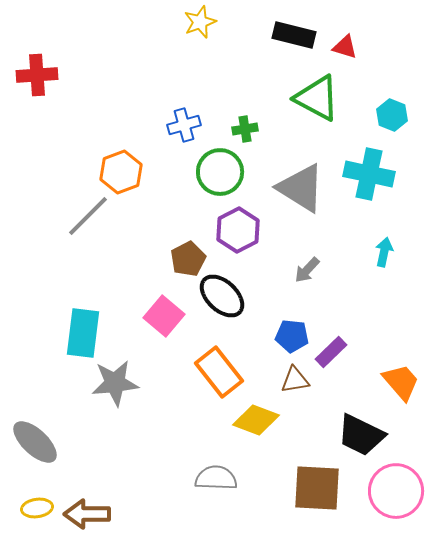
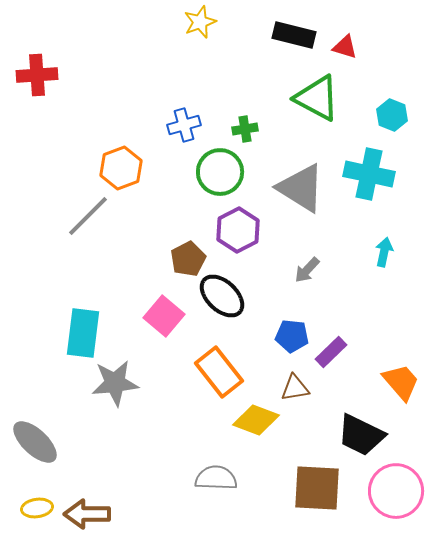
orange hexagon: moved 4 px up
brown triangle: moved 8 px down
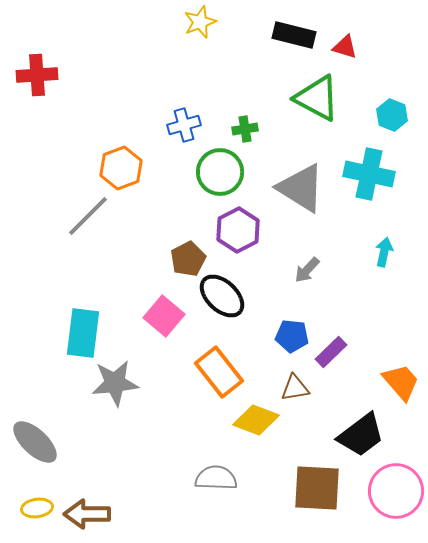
black trapezoid: rotated 63 degrees counterclockwise
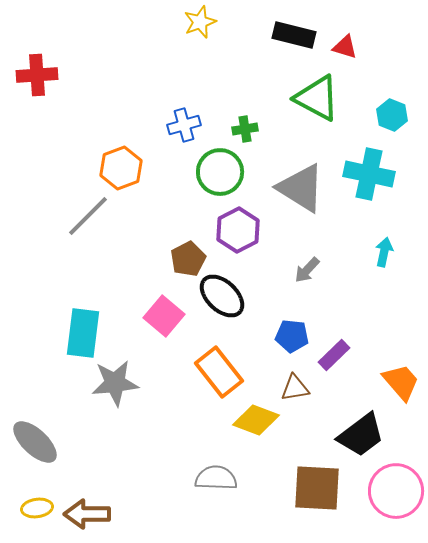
purple rectangle: moved 3 px right, 3 px down
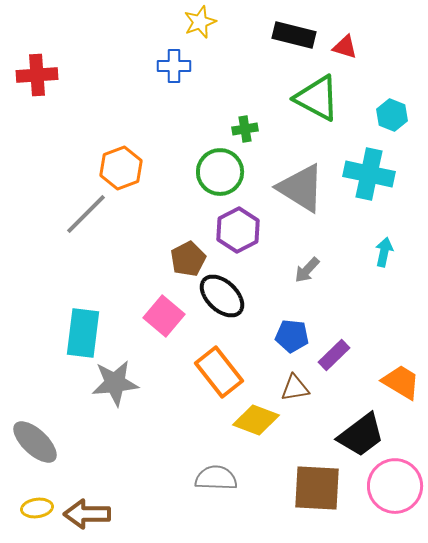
blue cross: moved 10 px left, 59 px up; rotated 16 degrees clockwise
gray line: moved 2 px left, 2 px up
orange trapezoid: rotated 18 degrees counterclockwise
pink circle: moved 1 px left, 5 px up
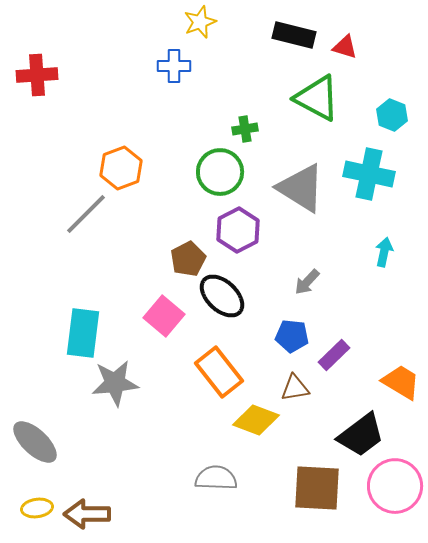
gray arrow: moved 12 px down
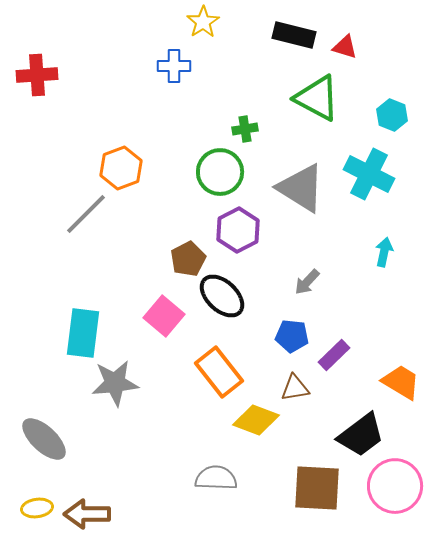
yellow star: moved 3 px right; rotated 12 degrees counterclockwise
cyan cross: rotated 15 degrees clockwise
gray ellipse: moved 9 px right, 3 px up
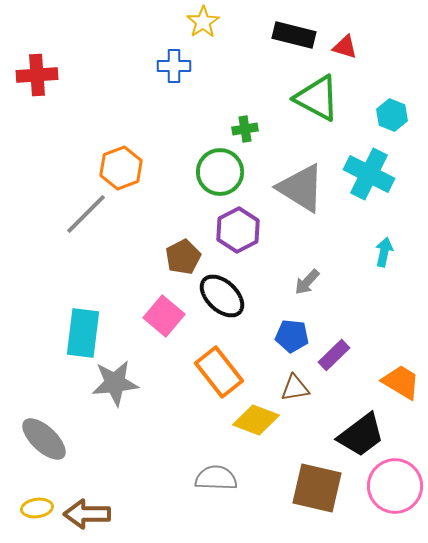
brown pentagon: moved 5 px left, 2 px up
brown square: rotated 10 degrees clockwise
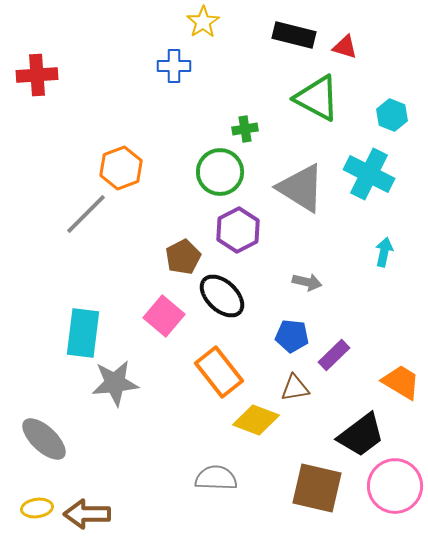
gray arrow: rotated 120 degrees counterclockwise
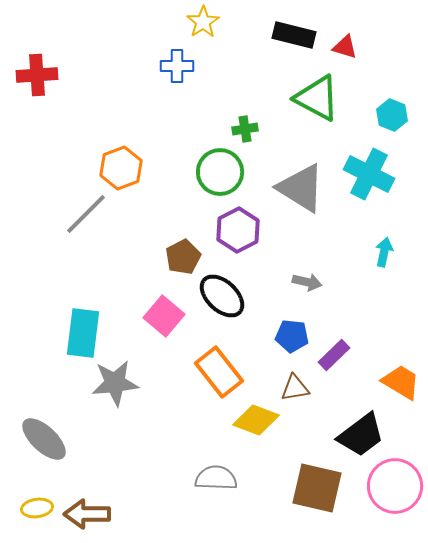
blue cross: moved 3 px right
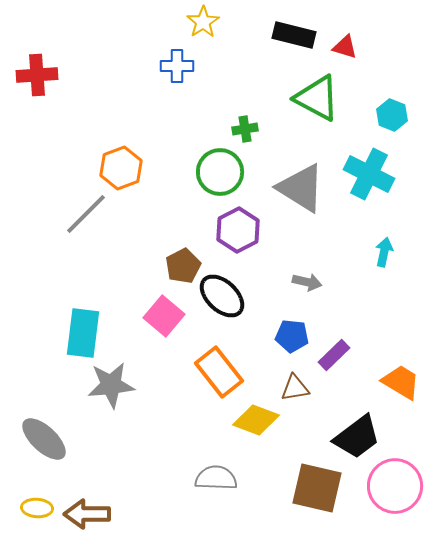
brown pentagon: moved 9 px down
gray star: moved 4 px left, 2 px down
black trapezoid: moved 4 px left, 2 px down
yellow ellipse: rotated 12 degrees clockwise
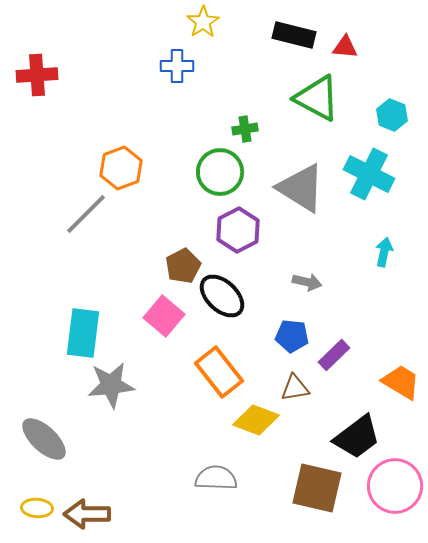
red triangle: rotated 12 degrees counterclockwise
